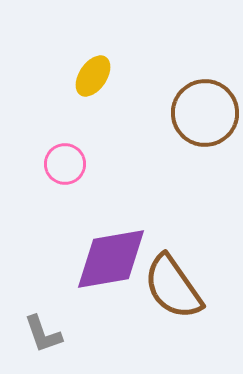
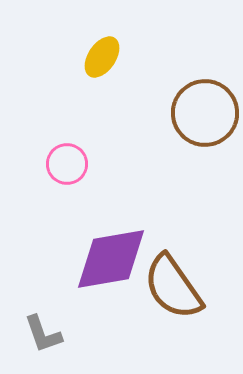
yellow ellipse: moved 9 px right, 19 px up
pink circle: moved 2 px right
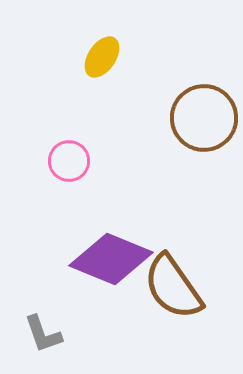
brown circle: moved 1 px left, 5 px down
pink circle: moved 2 px right, 3 px up
purple diamond: rotated 32 degrees clockwise
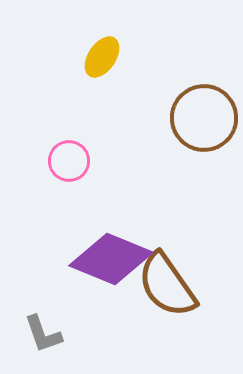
brown semicircle: moved 6 px left, 2 px up
